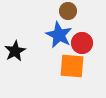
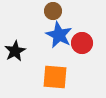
brown circle: moved 15 px left
orange square: moved 17 px left, 11 px down
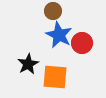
black star: moved 13 px right, 13 px down
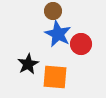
blue star: moved 1 px left, 1 px up
red circle: moved 1 px left, 1 px down
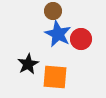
red circle: moved 5 px up
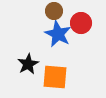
brown circle: moved 1 px right
red circle: moved 16 px up
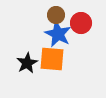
brown circle: moved 2 px right, 4 px down
black star: moved 1 px left, 1 px up
orange square: moved 3 px left, 18 px up
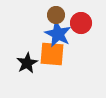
orange square: moved 5 px up
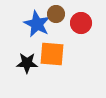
brown circle: moved 1 px up
blue star: moved 21 px left, 10 px up
black star: rotated 30 degrees clockwise
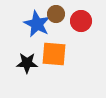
red circle: moved 2 px up
orange square: moved 2 px right
